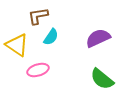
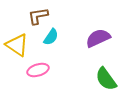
green semicircle: moved 4 px right; rotated 15 degrees clockwise
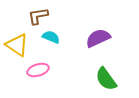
cyan semicircle: rotated 102 degrees counterclockwise
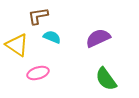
cyan semicircle: moved 1 px right
pink ellipse: moved 3 px down
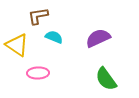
cyan semicircle: moved 2 px right
pink ellipse: rotated 15 degrees clockwise
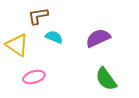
pink ellipse: moved 4 px left, 4 px down; rotated 15 degrees counterclockwise
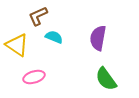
brown L-shape: rotated 15 degrees counterclockwise
purple semicircle: rotated 55 degrees counterclockwise
